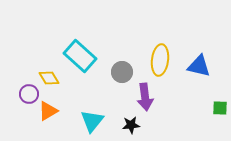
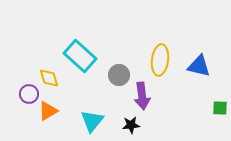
gray circle: moved 3 px left, 3 px down
yellow diamond: rotated 15 degrees clockwise
purple arrow: moved 3 px left, 1 px up
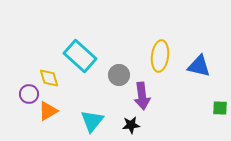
yellow ellipse: moved 4 px up
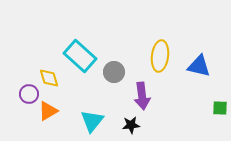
gray circle: moved 5 px left, 3 px up
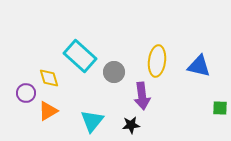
yellow ellipse: moved 3 px left, 5 px down
purple circle: moved 3 px left, 1 px up
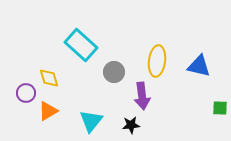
cyan rectangle: moved 1 px right, 11 px up
cyan triangle: moved 1 px left
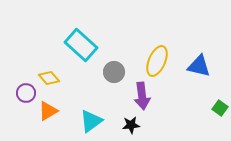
yellow ellipse: rotated 16 degrees clockwise
yellow diamond: rotated 25 degrees counterclockwise
green square: rotated 35 degrees clockwise
cyan triangle: rotated 15 degrees clockwise
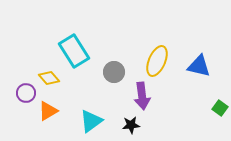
cyan rectangle: moved 7 px left, 6 px down; rotated 16 degrees clockwise
